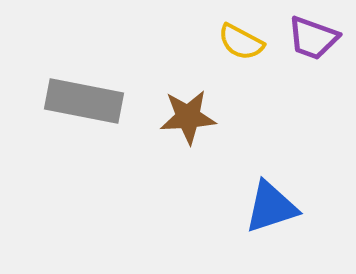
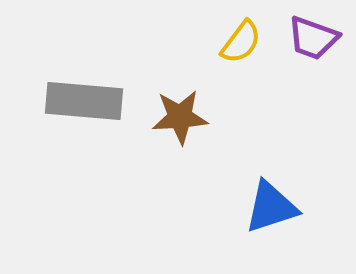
yellow semicircle: rotated 81 degrees counterclockwise
gray rectangle: rotated 6 degrees counterclockwise
brown star: moved 8 px left
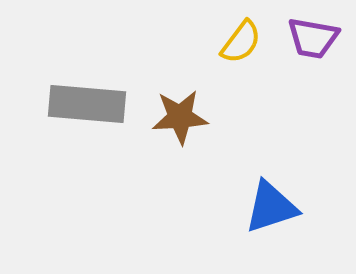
purple trapezoid: rotated 10 degrees counterclockwise
gray rectangle: moved 3 px right, 3 px down
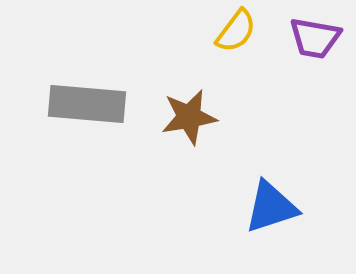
purple trapezoid: moved 2 px right
yellow semicircle: moved 5 px left, 11 px up
brown star: moved 9 px right; rotated 6 degrees counterclockwise
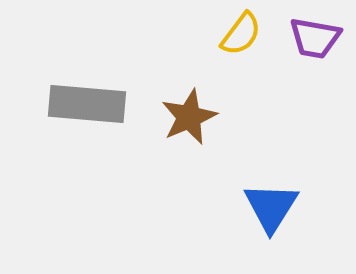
yellow semicircle: moved 5 px right, 3 px down
brown star: rotated 14 degrees counterclockwise
blue triangle: rotated 40 degrees counterclockwise
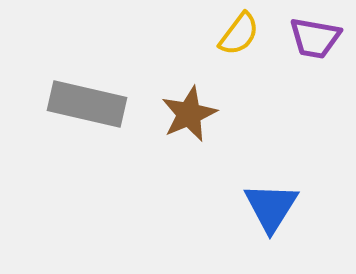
yellow semicircle: moved 2 px left
gray rectangle: rotated 8 degrees clockwise
brown star: moved 3 px up
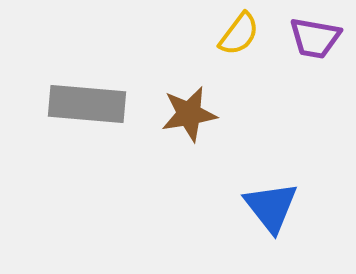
gray rectangle: rotated 8 degrees counterclockwise
brown star: rotated 14 degrees clockwise
blue triangle: rotated 10 degrees counterclockwise
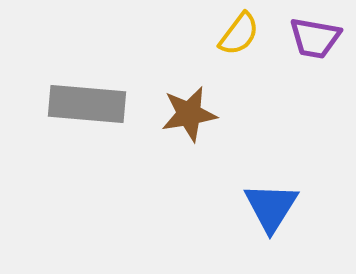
blue triangle: rotated 10 degrees clockwise
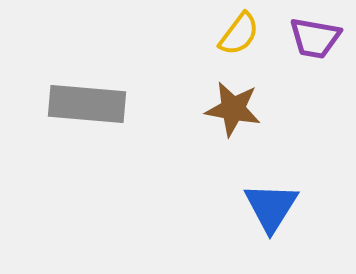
brown star: moved 44 px right, 5 px up; rotated 20 degrees clockwise
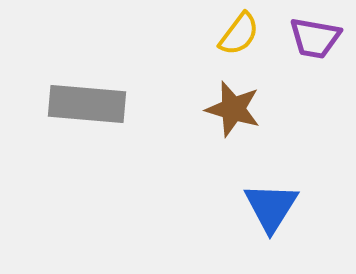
brown star: rotated 6 degrees clockwise
